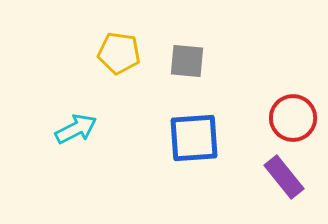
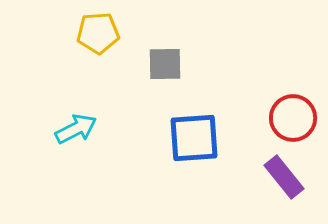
yellow pentagon: moved 21 px left, 20 px up; rotated 12 degrees counterclockwise
gray square: moved 22 px left, 3 px down; rotated 6 degrees counterclockwise
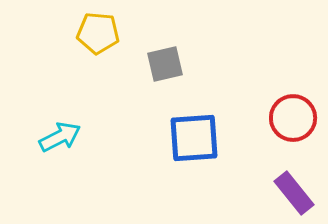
yellow pentagon: rotated 9 degrees clockwise
gray square: rotated 12 degrees counterclockwise
cyan arrow: moved 16 px left, 8 px down
purple rectangle: moved 10 px right, 16 px down
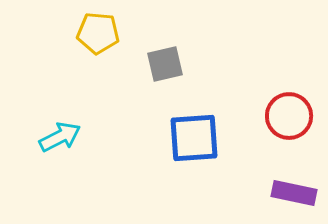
red circle: moved 4 px left, 2 px up
purple rectangle: rotated 39 degrees counterclockwise
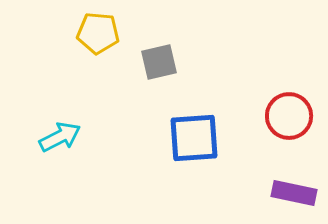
gray square: moved 6 px left, 2 px up
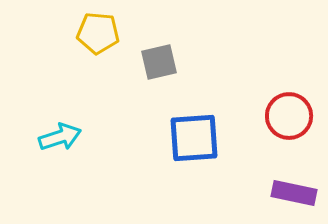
cyan arrow: rotated 9 degrees clockwise
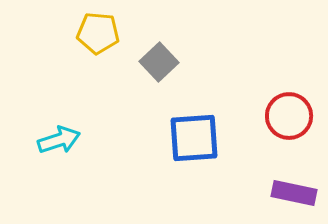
gray square: rotated 30 degrees counterclockwise
cyan arrow: moved 1 px left, 3 px down
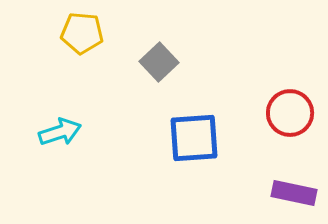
yellow pentagon: moved 16 px left
red circle: moved 1 px right, 3 px up
cyan arrow: moved 1 px right, 8 px up
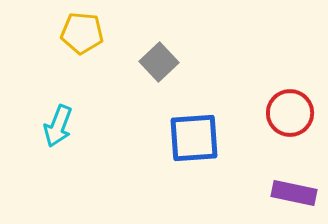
cyan arrow: moved 2 px left, 6 px up; rotated 129 degrees clockwise
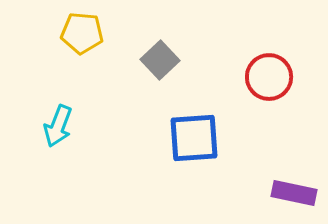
gray square: moved 1 px right, 2 px up
red circle: moved 21 px left, 36 px up
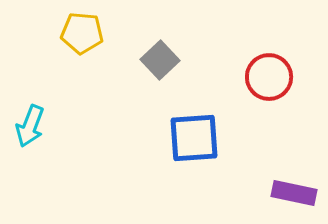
cyan arrow: moved 28 px left
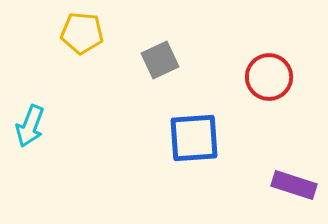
gray square: rotated 18 degrees clockwise
purple rectangle: moved 8 px up; rotated 6 degrees clockwise
